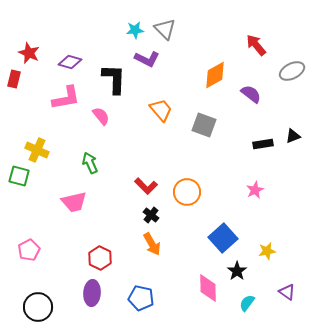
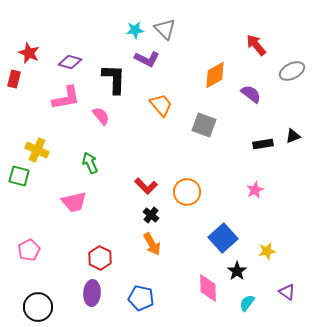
orange trapezoid: moved 5 px up
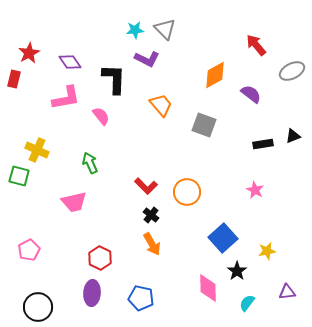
red star: rotated 20 degrees clockwise
purple diamond: rotated 40 degrees clockwise
pink star: rotated 18 degrees counterclockwise
purple triangle: rotated 42 degrees counterclockwise
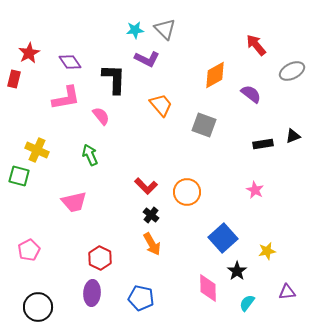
green arrow: moved 8 px up
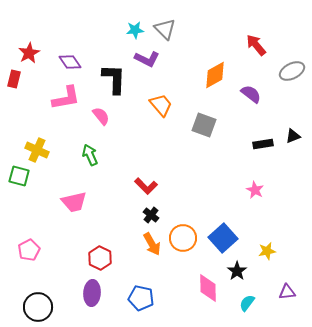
orange circle: moved 4 px left, 46 px down
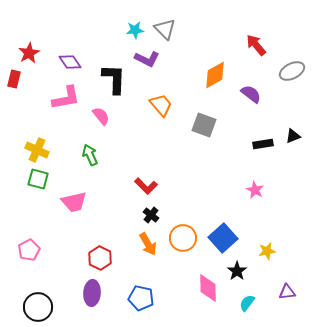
green square: moved 19 px right, 3 px down
orange arrow: moved 4 px left
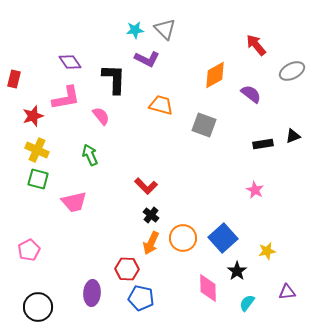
red star: moved 4 px right, 63 px down; rotated 10 degrees clockwise
orange trapezoid: rotated 35 degrees counterclockwise
orange arrow: moved 3 px right, 1 px up; rotated 55 degrees clockwise
red hexagon: moved 27 px right, 11 px down; rotated 25 degrees counterclockwise
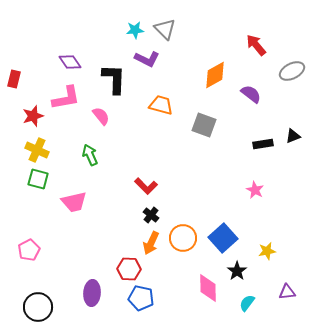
red hexagon: moved 2 px right
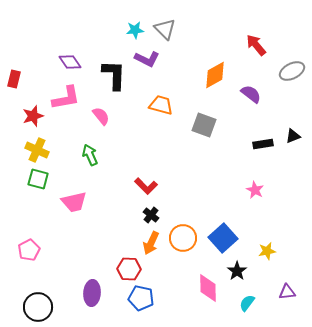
black L-shape: moved 4 px up
